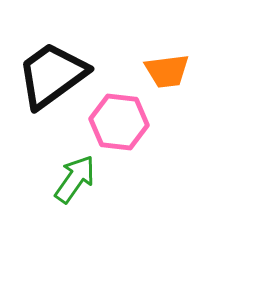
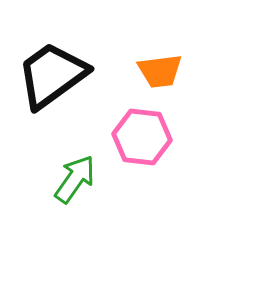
orange trapezoid: moved 7 px left
pink hexagon: moved 23 px right, 15 px down
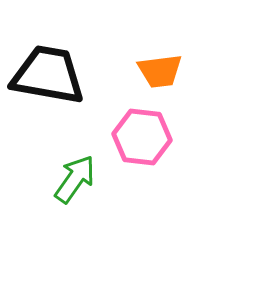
black trapezoid: moved 4 px left; rotated 46 degrees clockwise
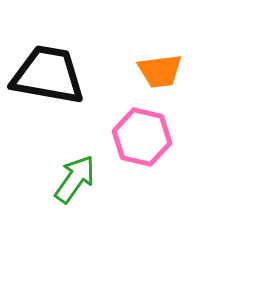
pink hexagon: rotated 6 degrees clockwise
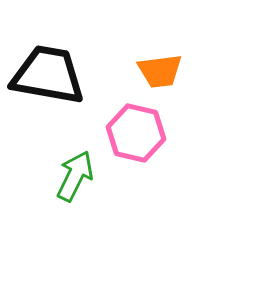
pink hexagon: moved 6 px left, 4 px up
green arrow: moved 3 px up; rotated 9 degrees counterclockwise
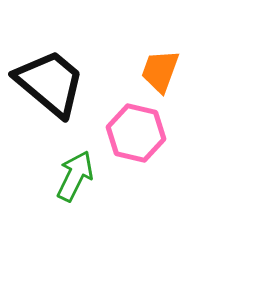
orange trapezoid: rotated 117 degrees clockwise
black trapezoid: moved 2 px right, 8 px down; rotated 30 degrees clockwise
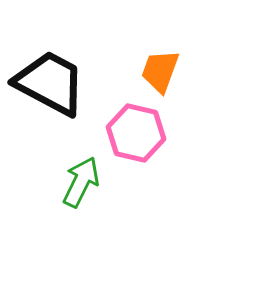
black trapezoid: rotated 12 degrees counterclockwise
green arrow: moved 6 px right, 6 px down
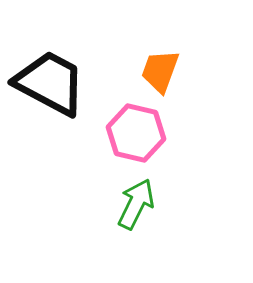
green arrow: moved 55 px right, 22 px down
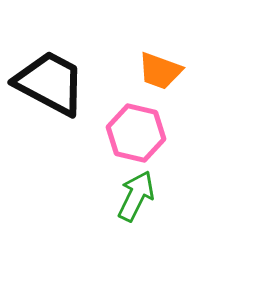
orange trapezoid: rotated 90 degrees counterclockwise
green arrow: moved 8 px up
